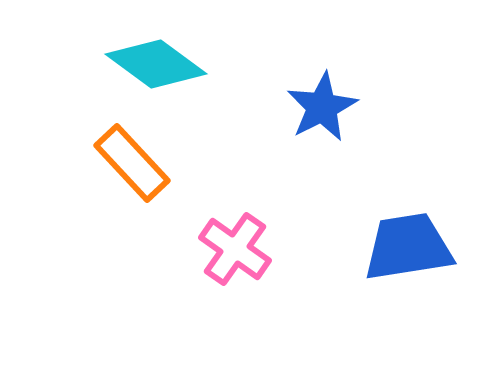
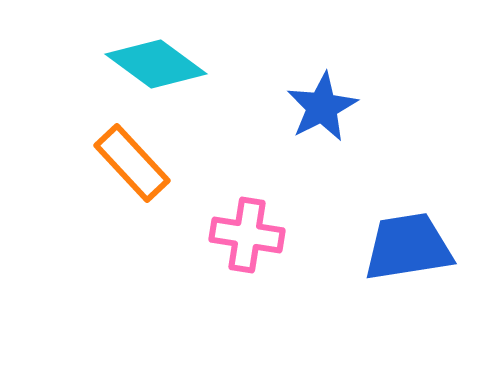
pink cross: moved 12 px right, 14 px up; rotated 26 degrees counterclockwise
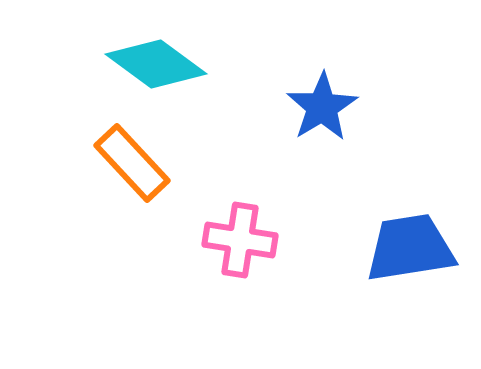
blue star: rotated 4 degrees counterclockwise
pink cross: moved 7 px left, 5 px down
blue trapezoid: moved 2 px right, 1 px down
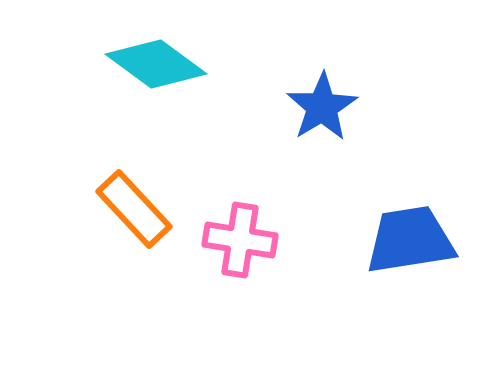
orange rectangle: moved 2 px right, 46 px down
blue trapezoid: moved 8 px up
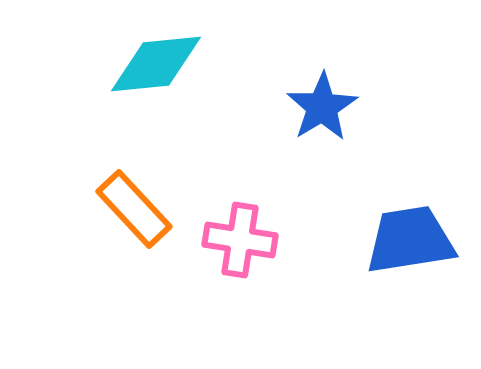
cyan diamond: rotated 42 degrees counterclockwise
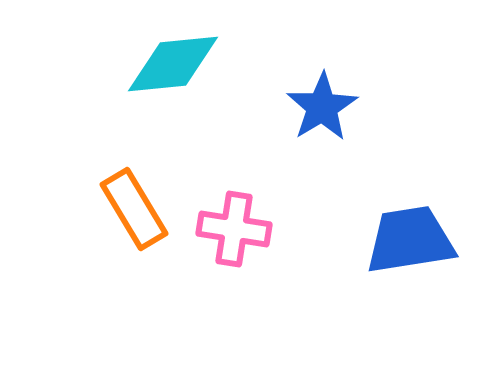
cyan diamond: moved 17 px right
orange rectangle: rotated 12 degrees clockwise
pink cross: moved 6 px left, 11 px up
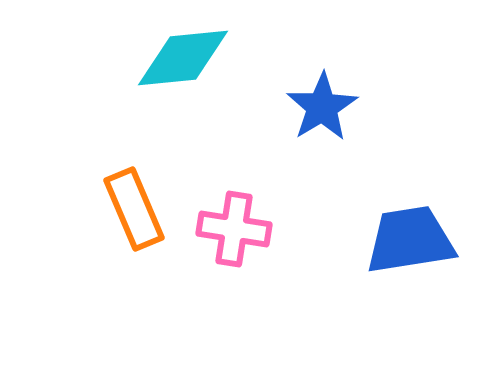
cyan diamond: moved 10 px right, 6 px up
orange rectangle: rotated 8 degrees clockwise
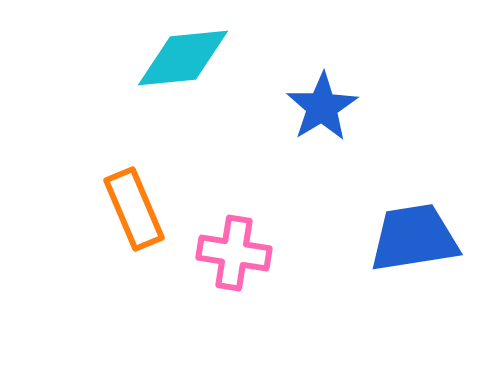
pink cross: moved 24 px down
blue trapezoid: moved 4 px right, 2 px up
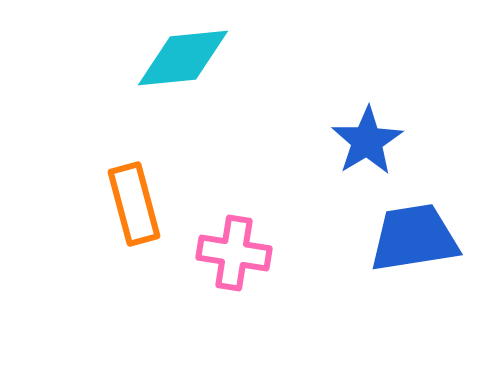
blue star: moved 45 px right, 34 px down
orange rectangle: moved 5 px up; rotated 8 degrees clockwise
